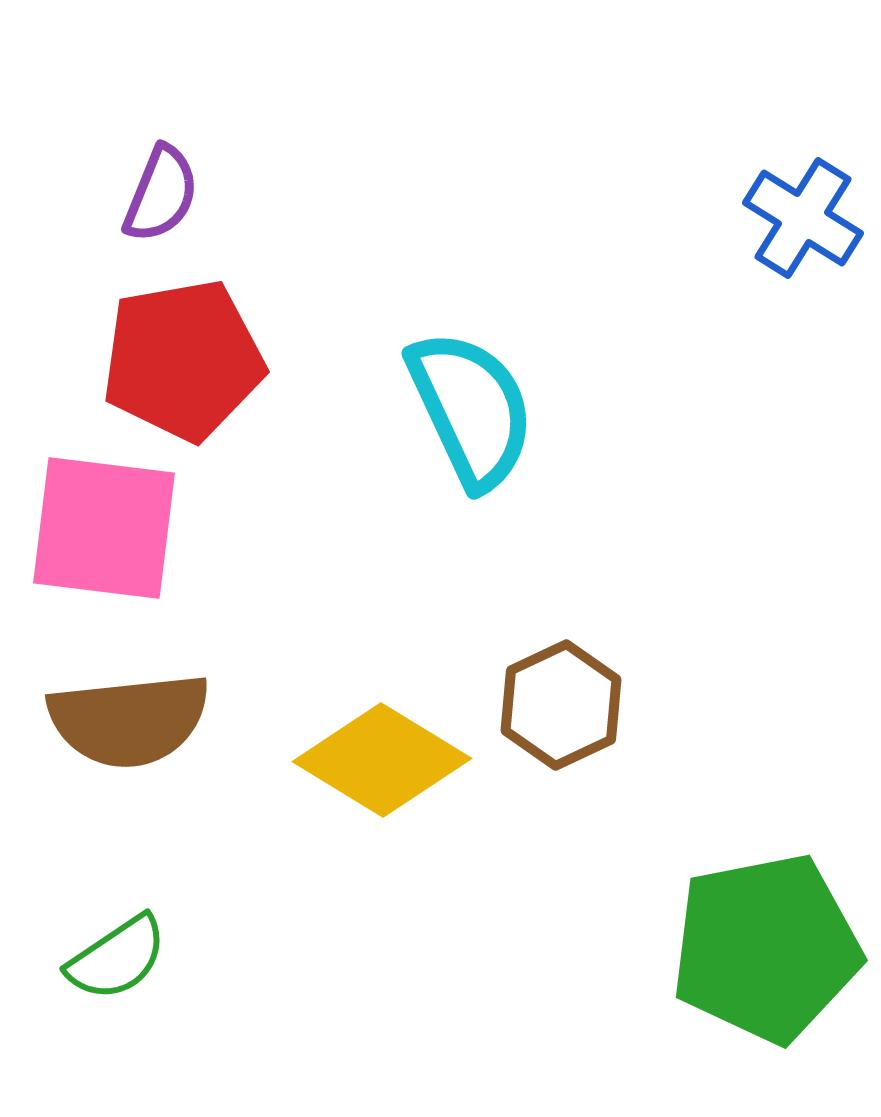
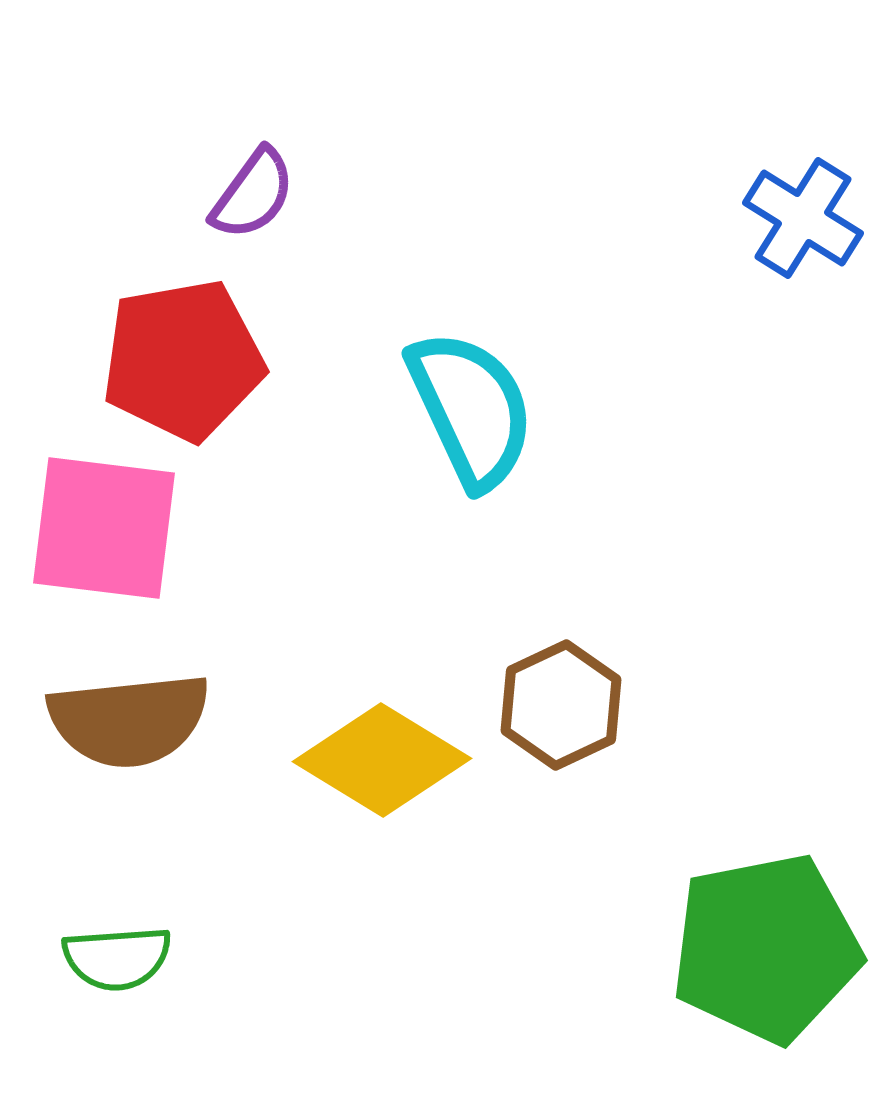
purple semicircle: moved 92 px right; rotated 14 degrees clockwise
green semicircle: rotated 30 degrees clockwise
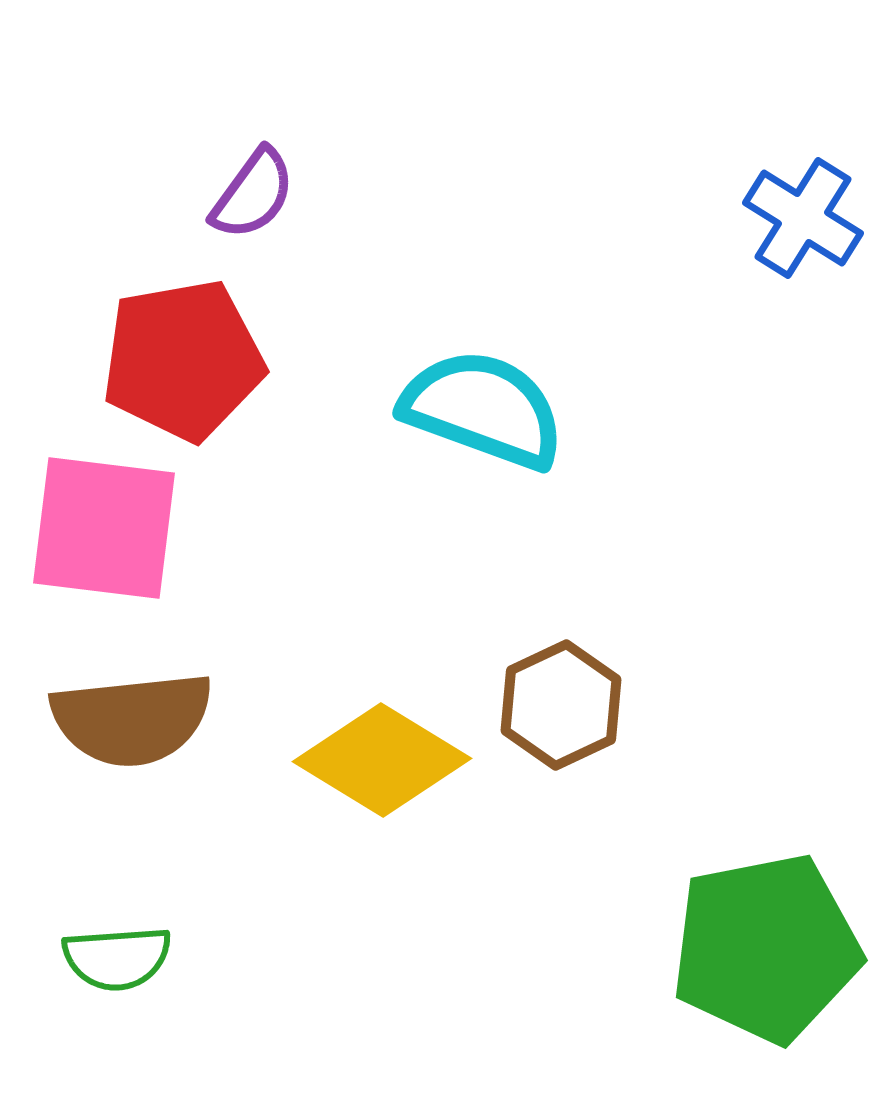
cyan semicircle: moved 12 px right; rotated 45 degrees counterclockwise
brown semicircle: moved 3 px right, 1 px up
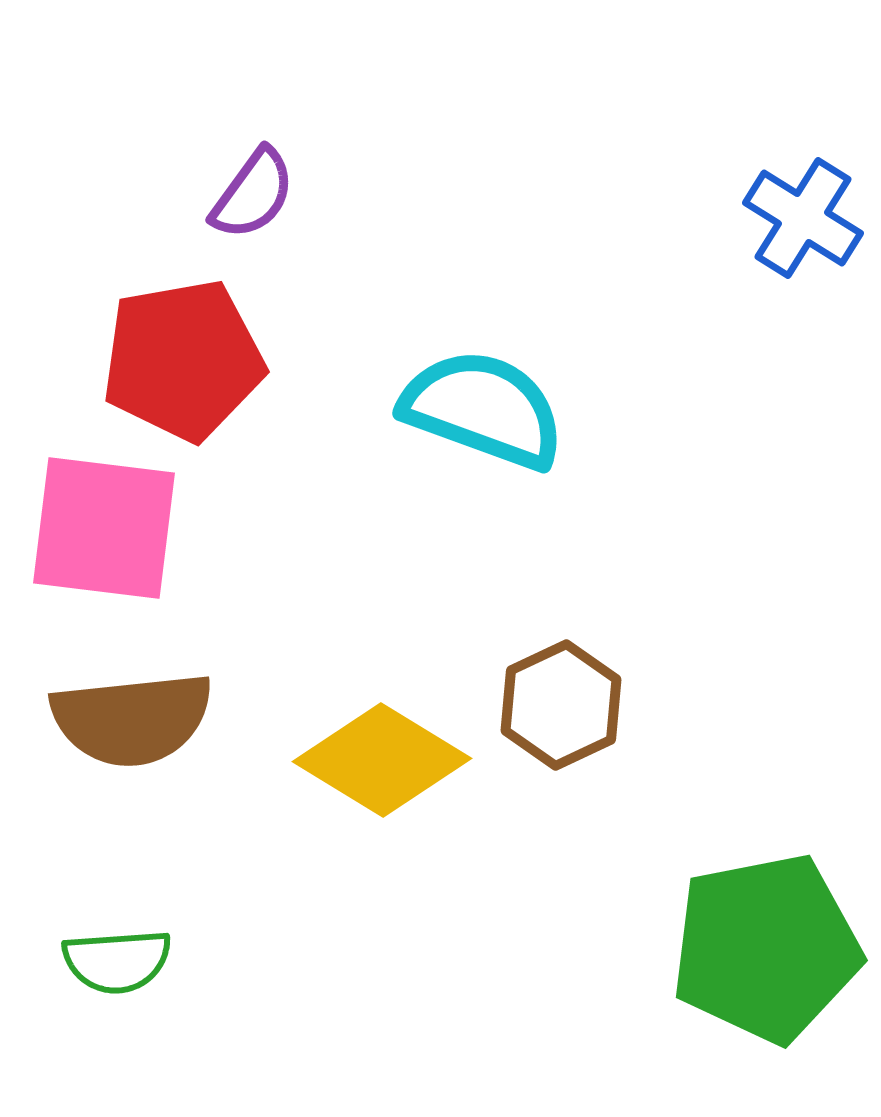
green semicircle: moved 3 px down
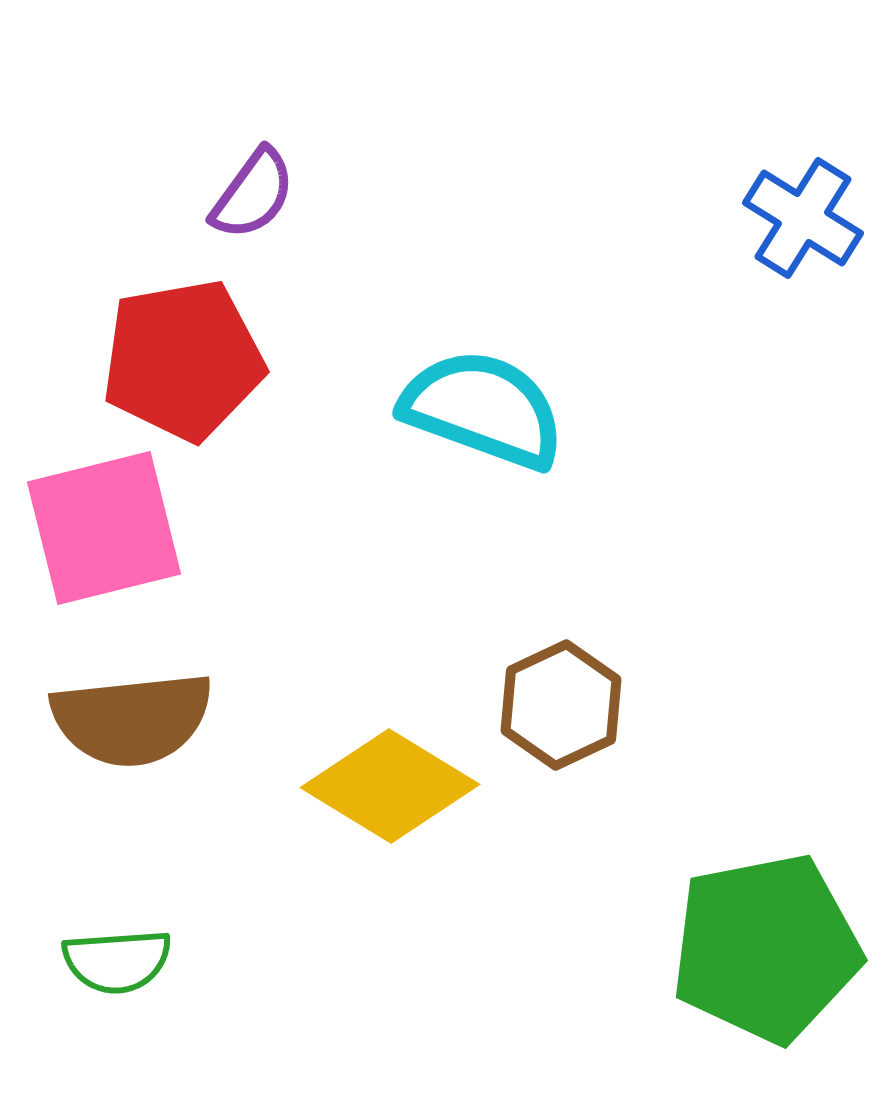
pink square: rotated 21 degrees counterclockwise
yellow diamond: moved 8 px right, 26 px down
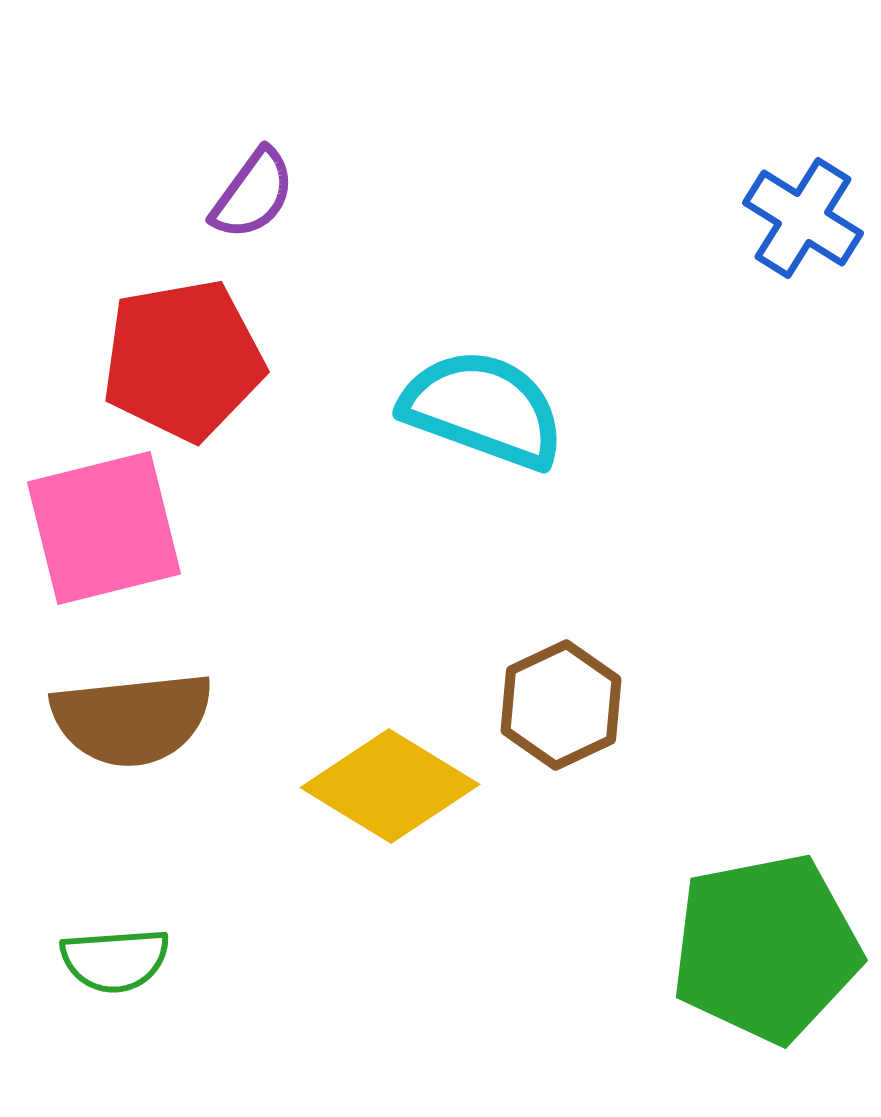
green semicircle: moved 2 px left, 1 px up
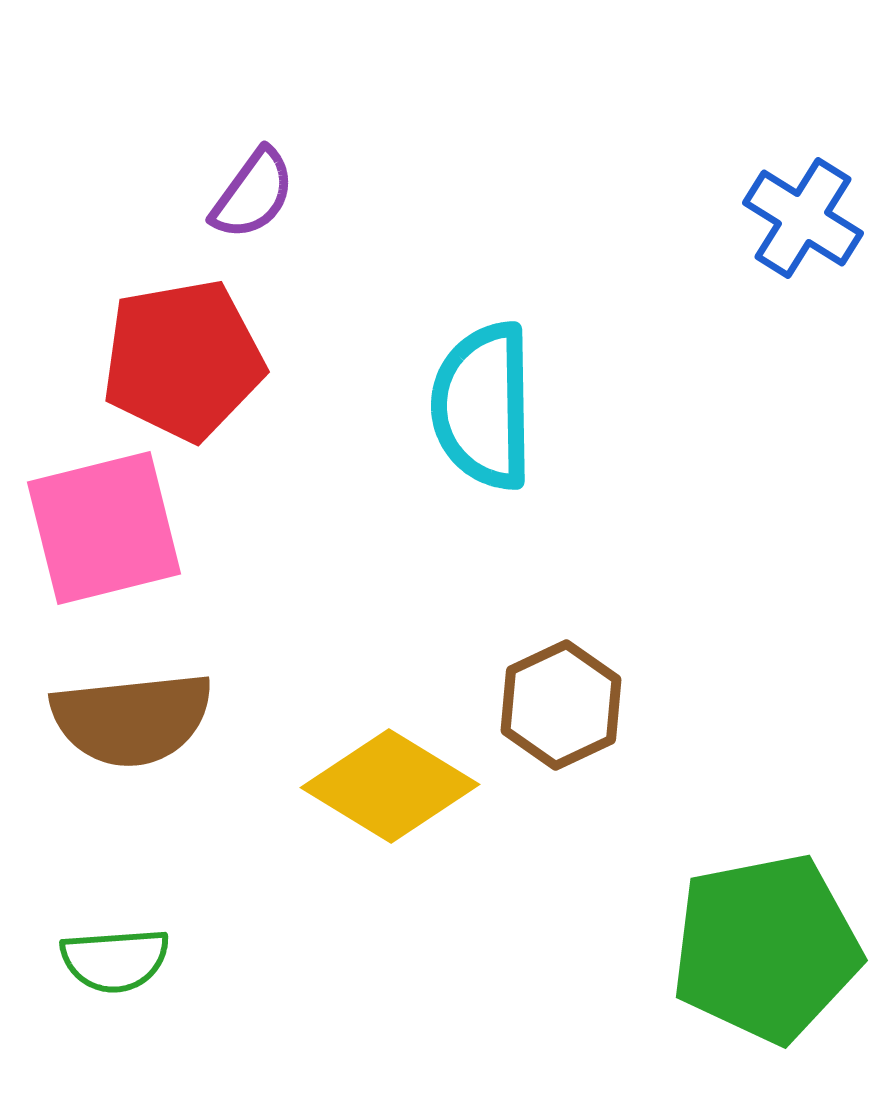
cyan semicircle: moved 3 px up; rotated 111 degrees counterclockwise
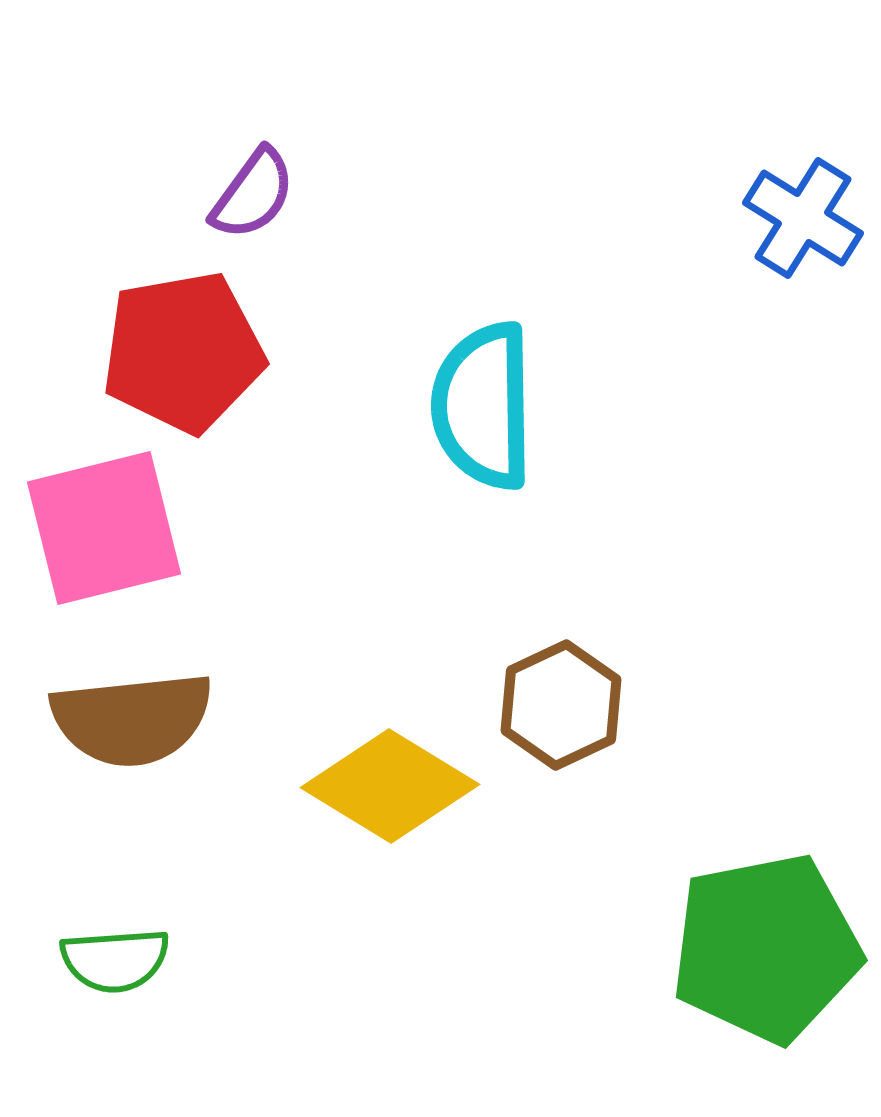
red pentagon: moved 8 px up
